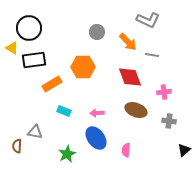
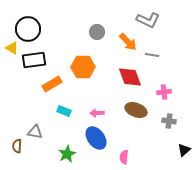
black circle: moved 1 px left, 1 px down
pink semicircle: moved 2 px left, 7 px down
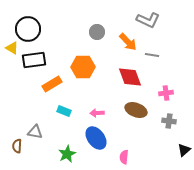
pink cross: moved 2 px right, 1 px down
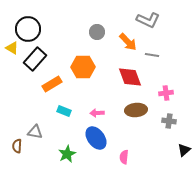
black rectangle: moved 1 px right, 1 px up; rotated 40 degrees counterclockwise
brown ellipse: rotated 25 degrees counterclockwise
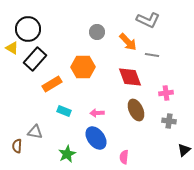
brown ellipse: rotated 70 degrees clockwise
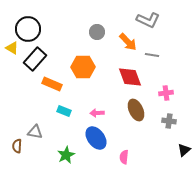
orange rectangle: rotated 54 degrees clockwise
green star: moved 1 px left, 1 px down
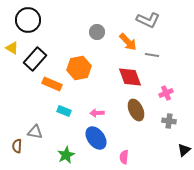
black circle: moved 9 px up
orange hexagon: moved 4 px left, 1 px down; rotated 10 degrees counterclockwise
pink cross: rotated 16 degrees counterclockwise
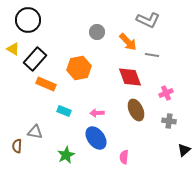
yellow triangle: moved 1 px right, 1 px down
orange rectangle: moved 6 px left
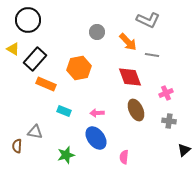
green star: rotated 12 degrees clockwise
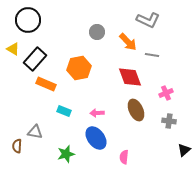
green star: moved 1 px up
